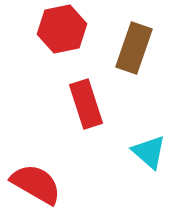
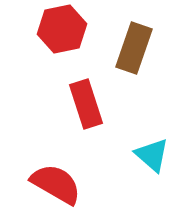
cyan triangle: moved 3 px right, 3 px down
red semicircle: moved 20 px right
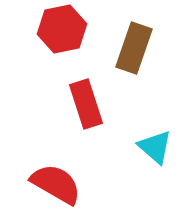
cyan triangle: moved 3 px right, 8 px up
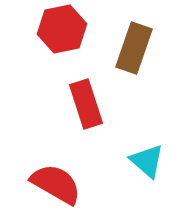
cyan triangle: moved 8 px left, 14 px down
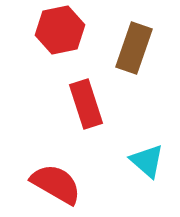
red hexagon: moved 2 px left, 1 px down
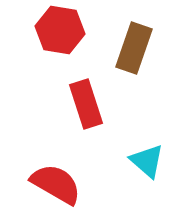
red hexagon: rotated 21 degrees clockwise
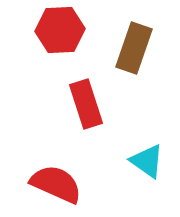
red hexagon: rotated 12 degrees counterclockwise
cyan triangle: rotated 6 degrees counterclockwise
red semicircle: rotated 6 degrees counterclockwise
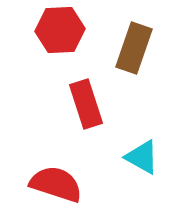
cyan triangle: moved 5 px left, 4 px up; rotated 6 degrees counterclockwise
red semicircle: rotated 6 degrees counterclockwise
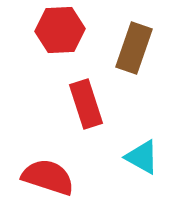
red semicircle: moved 8 px left, 7 px up
